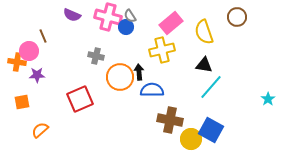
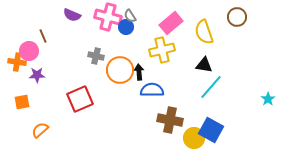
orange circle: moved 7 px up
yellow circle: moved 3 px right, 1 px up
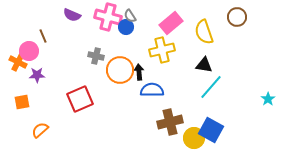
orange cross: moved 1 px right; rotated 18 degrees clockwise
brown cross: moved 2 px down; rotated 25 degrees counterclockwise
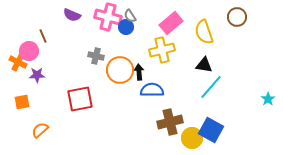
red square: rotated 12 degrees clockwise
yellow circle: moved 2 px left
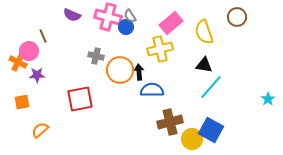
yellow cross: moved 2 px left, 1 px up
yellow circle: moved 1 px down
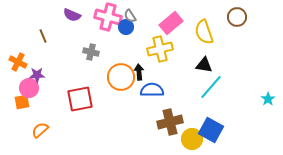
pink circle: moved 37 px down
gray cross: moved 5 px left, 4 px up
orange circle: moved 1 px right, 7 px down
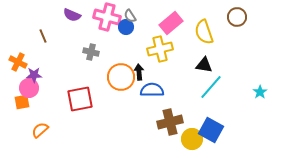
pink cross: moved 1 px left
purple star: moved 3 px left
cyan star: moved 8 px left, 7 px up
